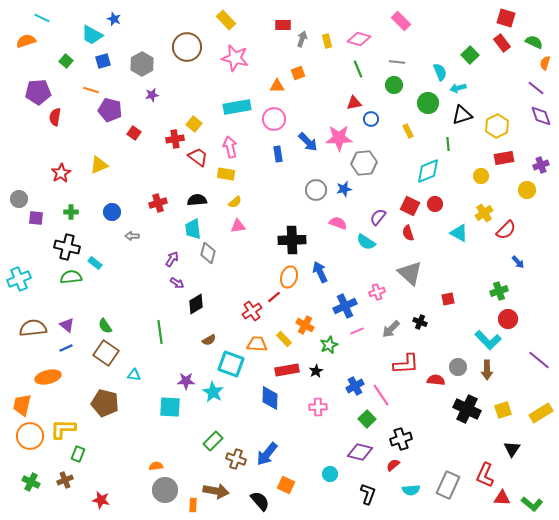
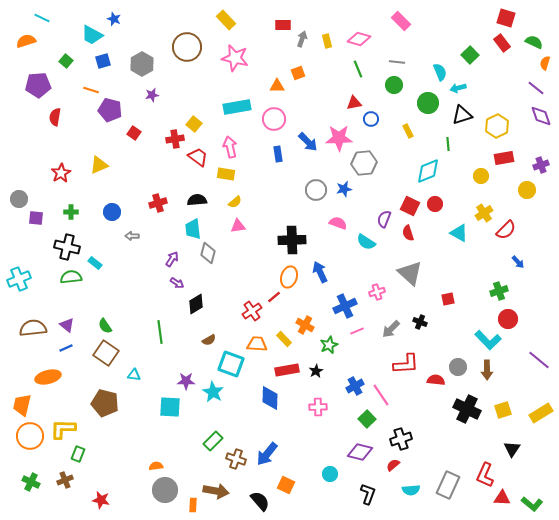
purple pentagon at (38, 92): moved 7 px up
purple semicircle at (378, 217): moved 6 px right, 2 px down; rotated 18 degrees counterclockwise
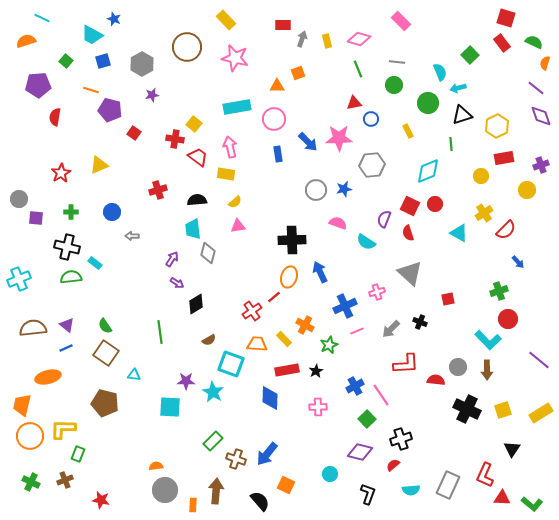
red cross at (175, 139): rotated 18 degrees clockwise
green line at (448, 144): moved 3 px right
gray hexagon at (364, 163): moved 8 px right, 2 px down
red cross at (158, 203): moved 13 px up
brown arrow at (216, 491): rotated 95 degrees counterclockwise
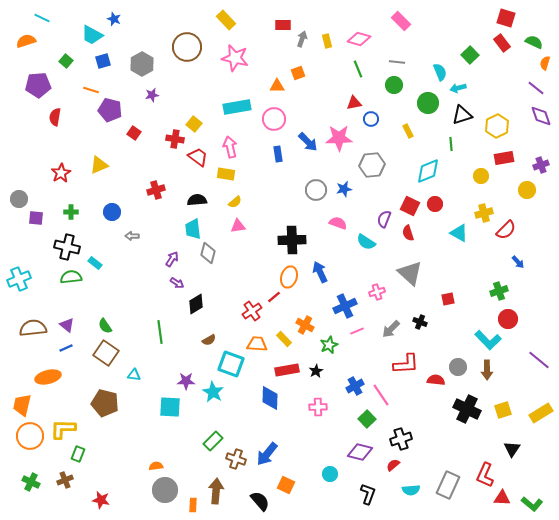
red cross at (158, 190): moved 2 px left
yellow cross at (484, 213): rotated 18 degrees clockwise
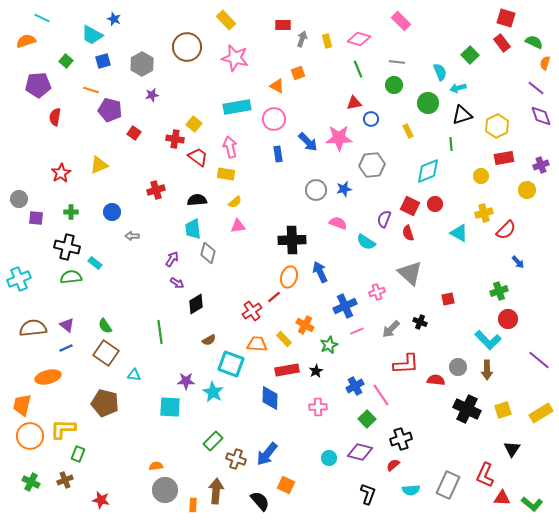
orange triangle at (277, 86): rotated 28 degrees clockwise
cyan circle at (330, 474): moved 1 px left, 16 px up
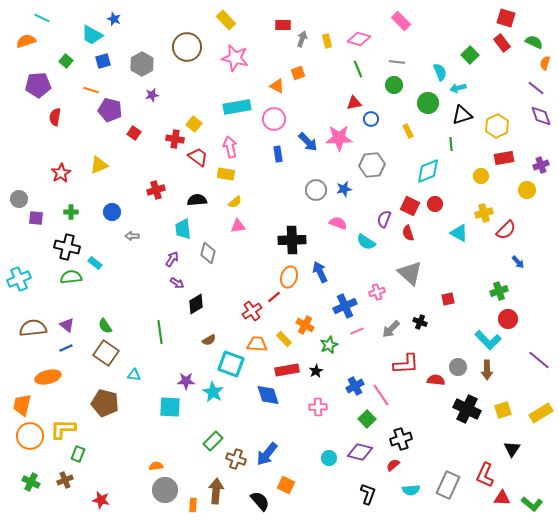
cyan trapezoid at (193, 229): moved 10 px left
blue diamond at (270, 398): moved 2 px left, 3 px up; rotated 20 degrees counterclockwise
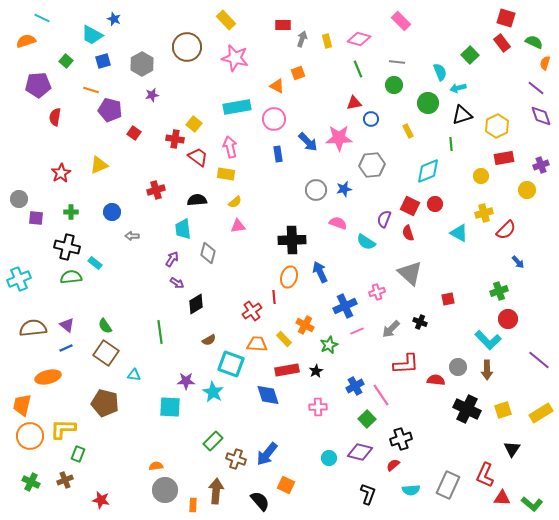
red line at (274, 297): rotated 56 degrees counterclockwise
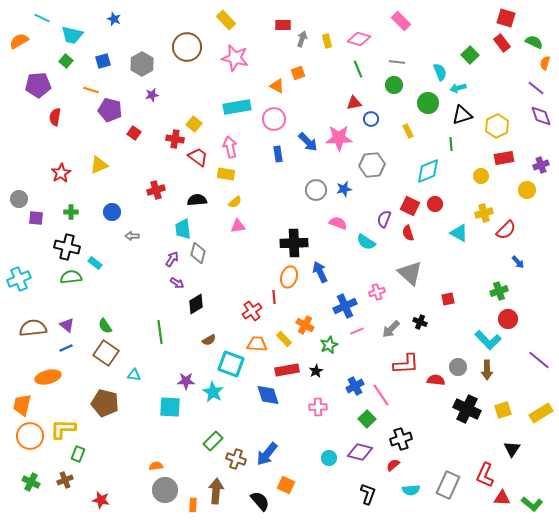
cyan trapezoid at (92, 35): moved 20 px left; rotated 15 degrees counterclockwise
orange semicircle at (26, 41): moved 7 px left; rotated 12 degrees counterclockwise
black cross at (292, 240): moved 2 px right, 3 px down
gray diamond at (208, 253): moved 10 px left
